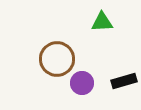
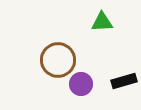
brown circle: moved 1 px right, 1 px down
purple circle: moved 1 px left, 1 px down
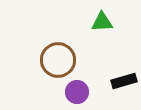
purple circle: moved 4 px left, 8 px down
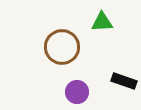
brown circle: moved 4 px right, 13 px up
black rectangle: rotated 35 degrees clockwise
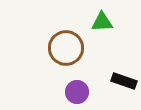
brown circle: moved 4 px right, 1 px down
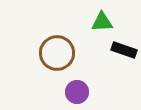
brown circle: moved 9 px left, 5 px down
black rectangle: moved 31 px up
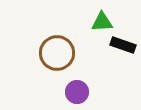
black rectangle: moved 1 px left, 5 px up
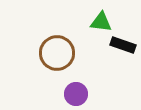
green triangle: moved 1 px left; rotated 10 degrees clockwise
purple circle: moved 1 px left, 2 px down
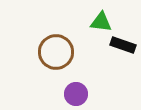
brown circle: moved 1 px left, 1 px up
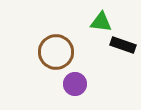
purple circle: moved 1 px left, 10 px up
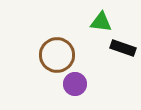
black rectangle: moved 3 px down
brown circle: moved 1 px right, 3 px down
